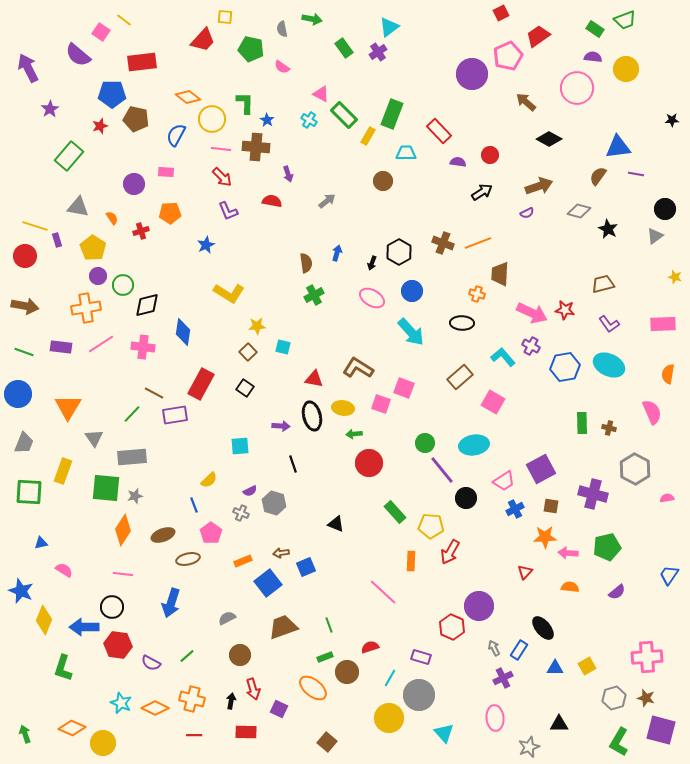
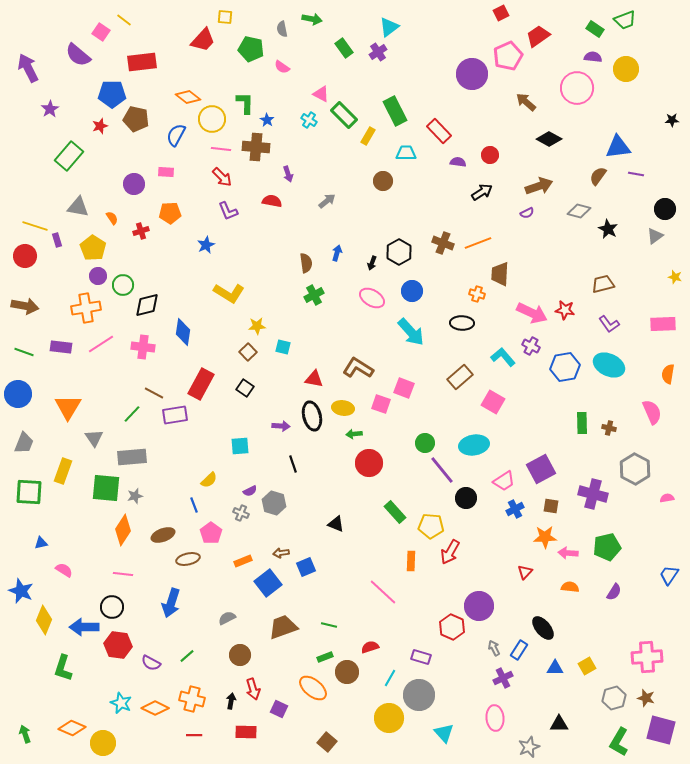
green rectangle at (392, 114): moved 3 px right, 3 px up; rotated 48 degrees counterclockwise
purple semicircle at (617, 592): moved 3 px left; rotated 18 degrees counterclockwise
green line at (329, 625): rotated 56 degrees counterclockwise
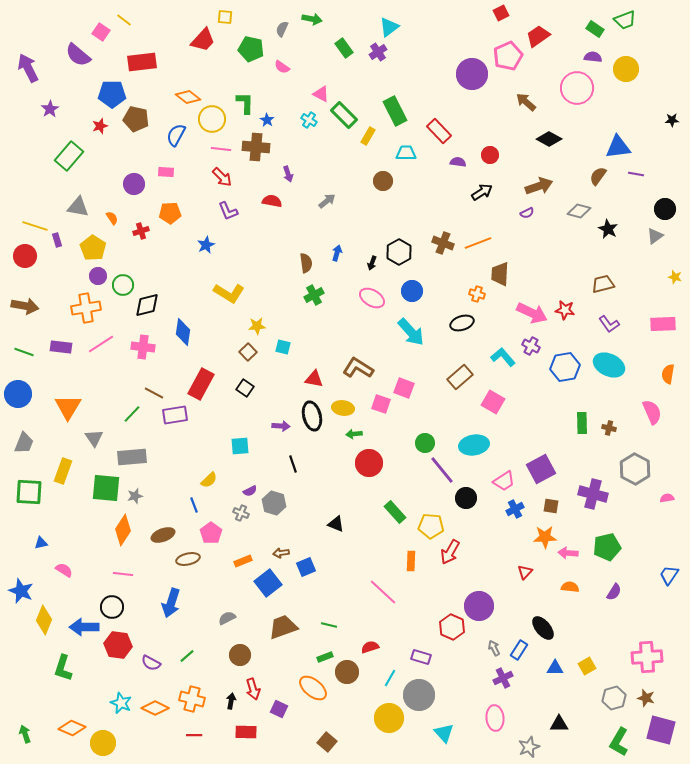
gray semicircle at (282, 29): rotated 35 degrees clockwise
black ellipse at (462, 323): rotated 20 degrees counterclockwise
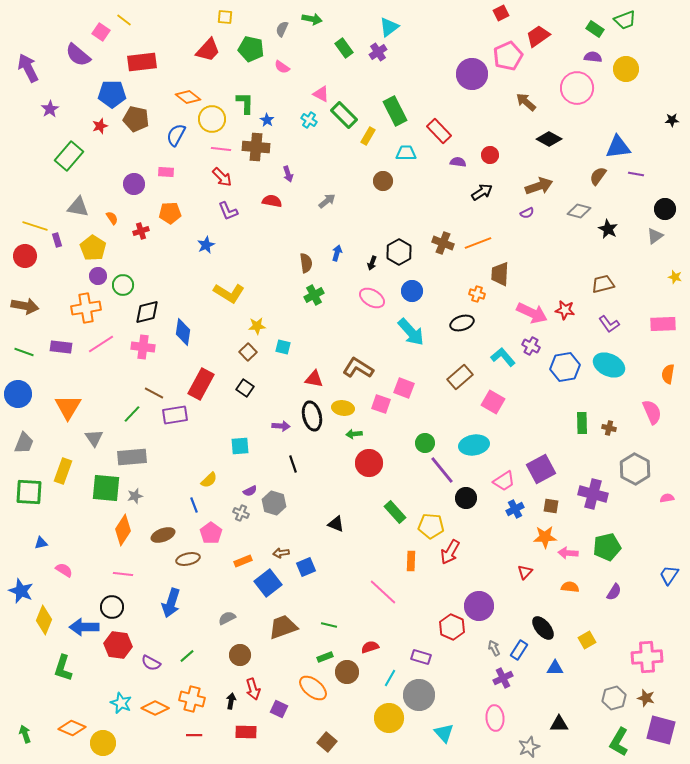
red trapezoid at (203, 40): moved 5 px right, 10 px down
black diamond at (147, 305): moved 7 px down
yellow square at (587, 666): moved 26 px up
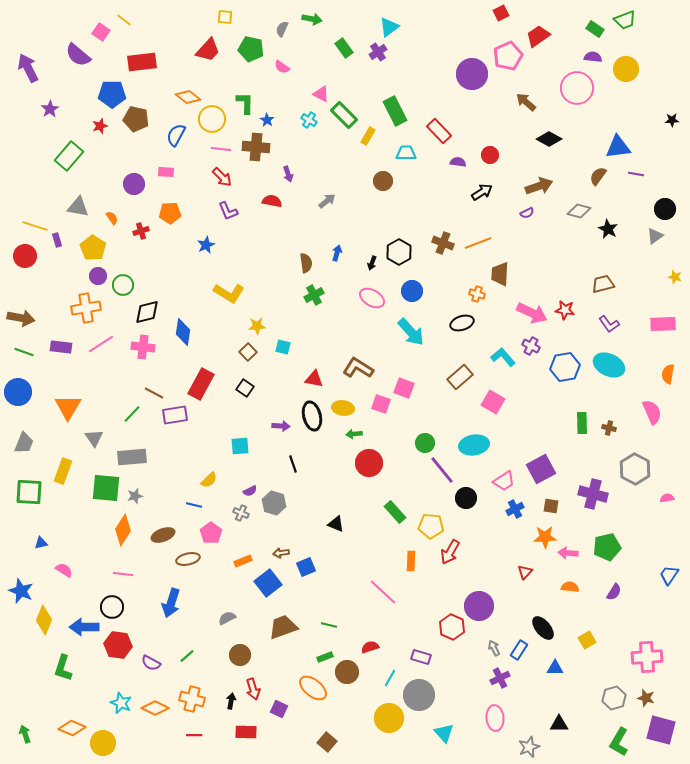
brown arrow at (25, 306): moved 4 px left, 12 px down
blue circle at (18, 394): moved 2 px up
blue line at (194, 505): rotated 56 degrees counterclockwise
purple cross at (503, 678): moved 3 px left
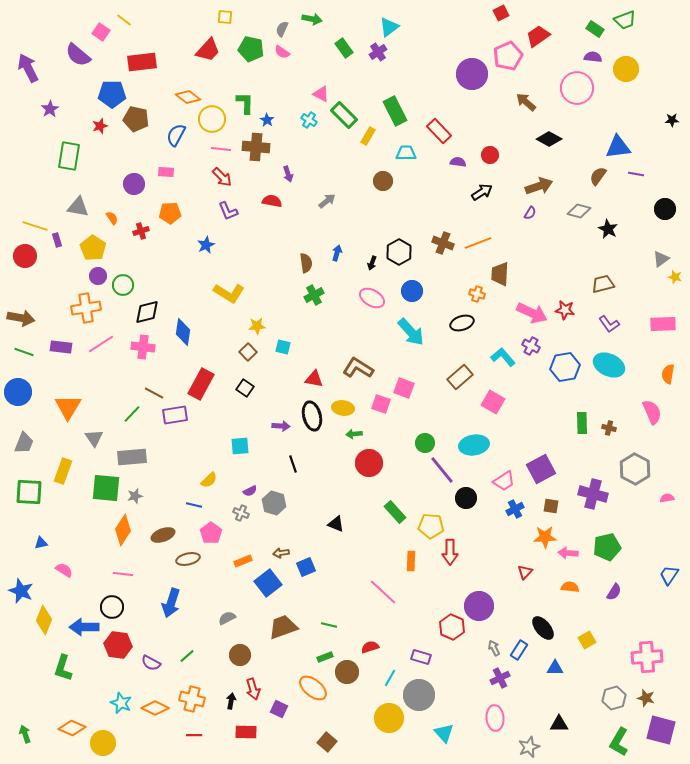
pink semicircle at (282, 67): moved 15 px up
green rectangle at (69, 156): rotated 32 degrees counterclockwise
purple semicircle at (527, 213): moved 3 px right; rotated 32 degrees counterclockwise
gray triangle at (655, 236): moved 6 px right, 23 px down
red arrow at (450, 552): rotated 30 degrees counterclockwise
